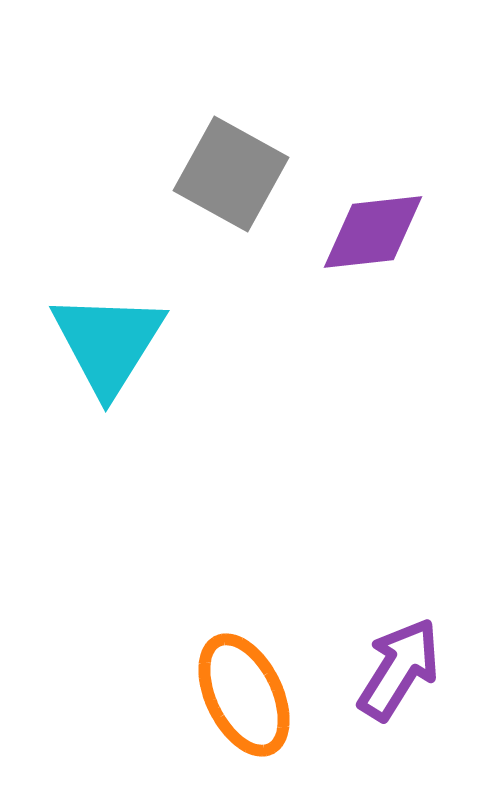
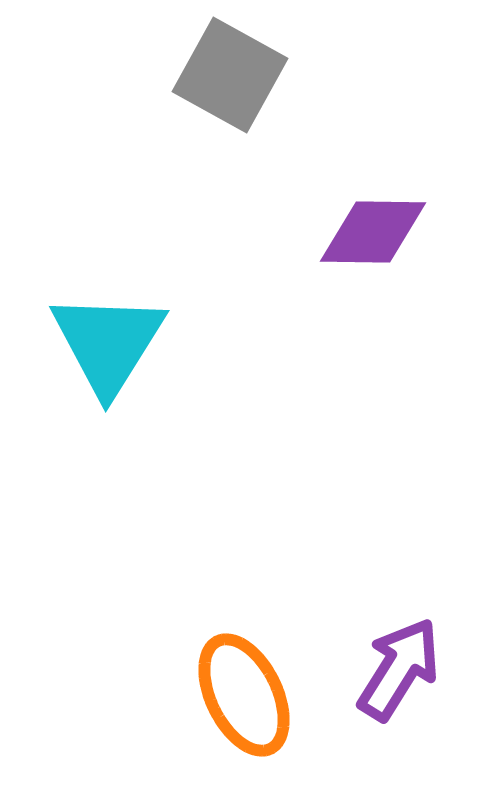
gray square: moved 1 px left, 99 px up
purple diamond: rotated 7 degrees clockwise
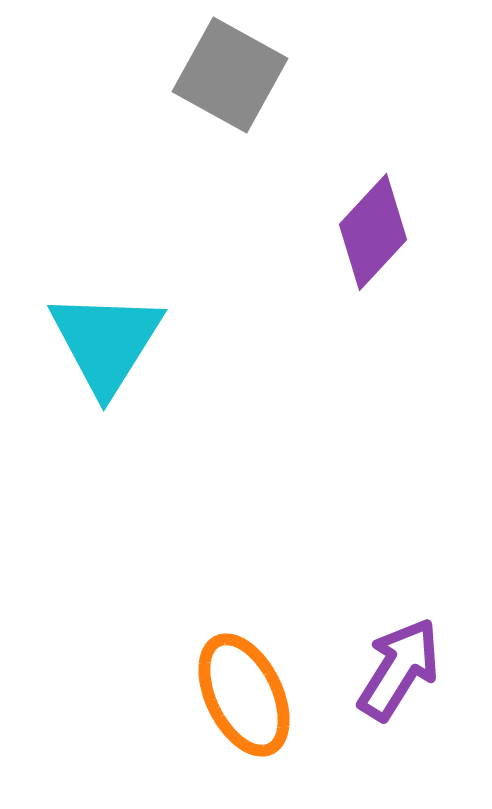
purple diamond: rotated 48 degrees counterclockwise
cyan triangle: moved 2 px left, 1 px up
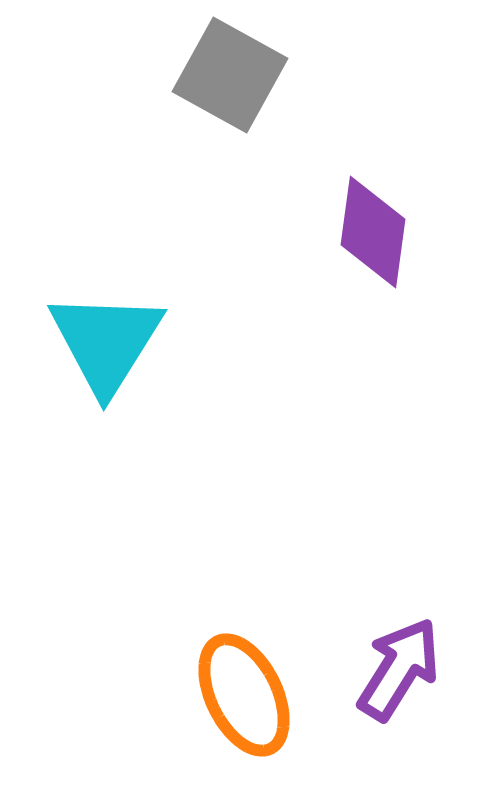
purple diamond: rotated 35 degrees counterclockwise
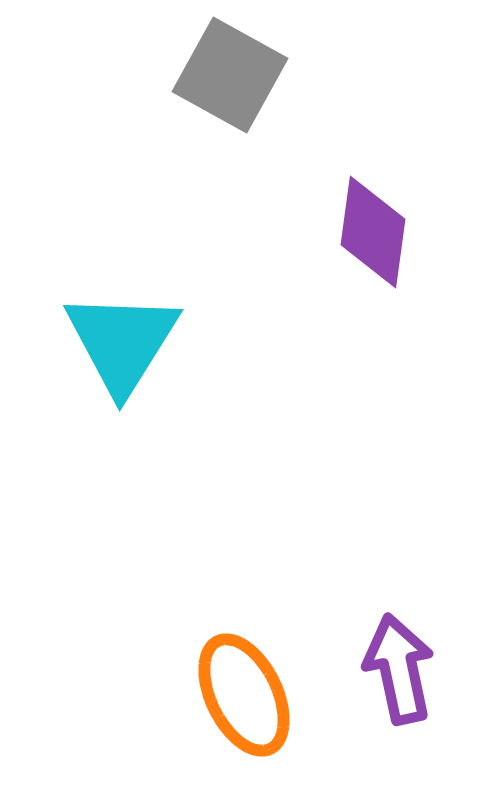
cyan triangle: moved 16 px right
purple arrow: rotated 44 degrees counterclockwise
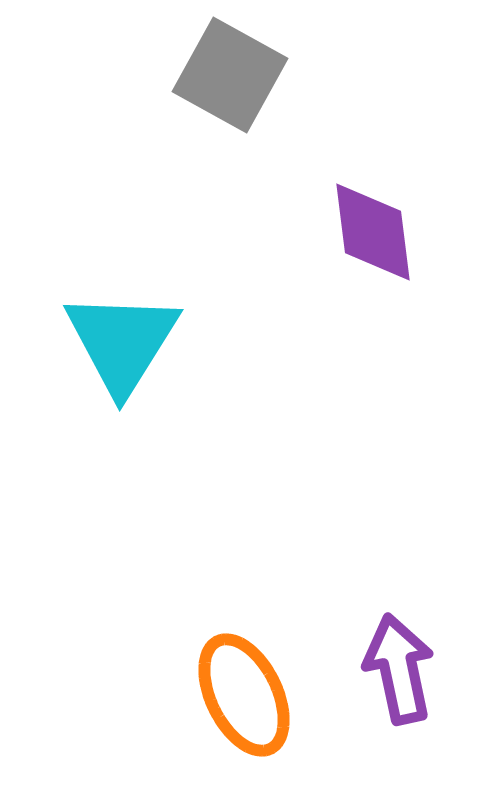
purple diamond: rotated 15 degrees counterclockwise
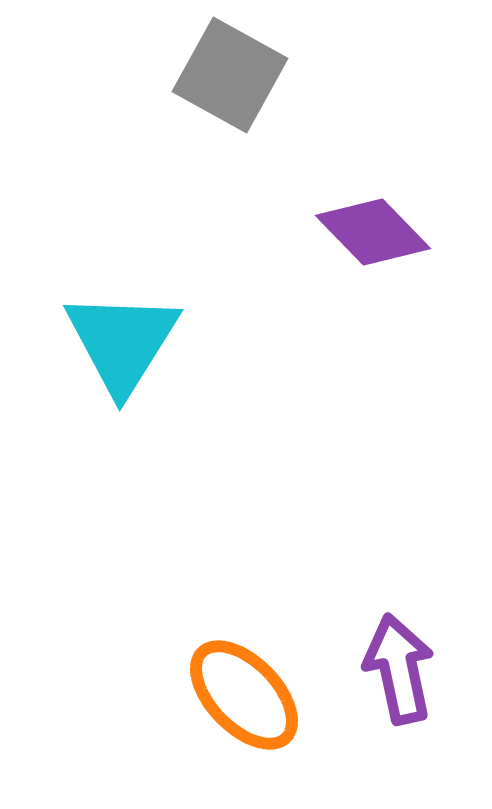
purple diamond: rotated 37 degrees counterclockwise
orange ellipse: rotated 18 degrees counterclockwise
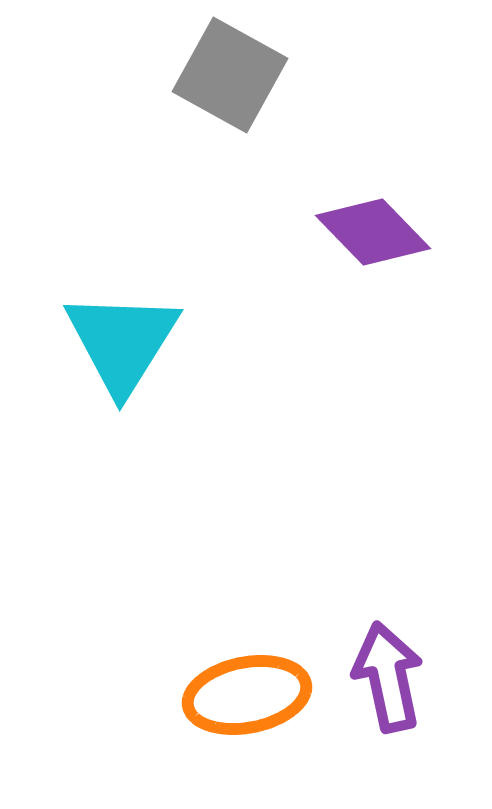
purple arrow: moved 11 px left, 8 px down
orange ellipse: moved 3 px right; rotated 57 degrees counterclockwise
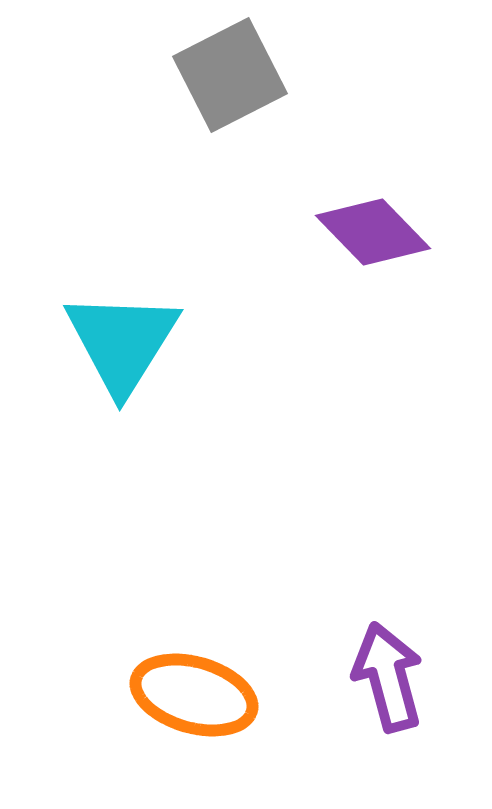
gray square: rotated 34 degrees clockwise
purple arrow: rotated 3 degrees counterclockwise
orange ellipse: moved 53 px left; rotated 27 degrees clockwise
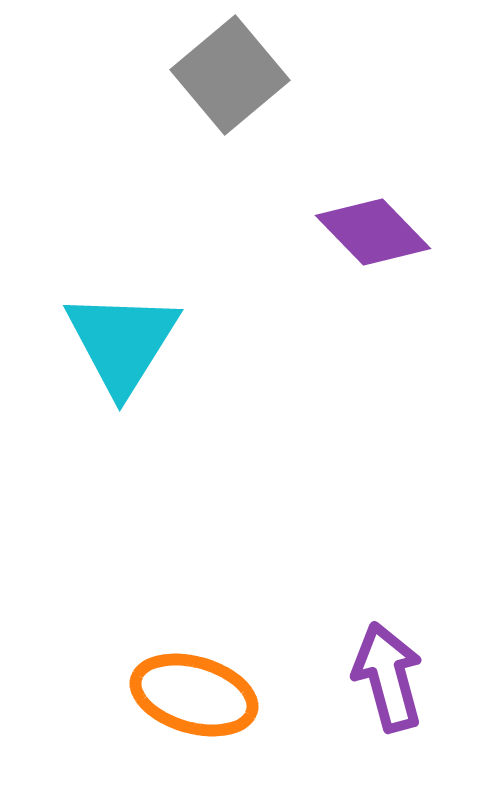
gray square: rotated 13 degrees counterclockwise
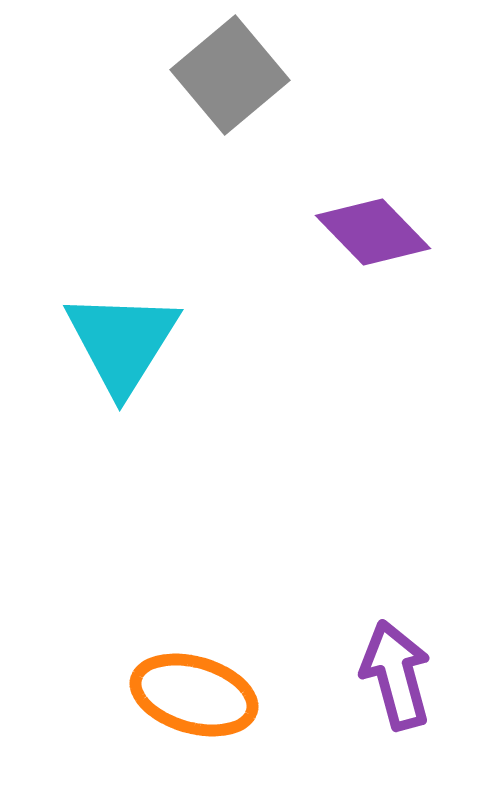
purple arrow: moved 8 px right, 2 px up
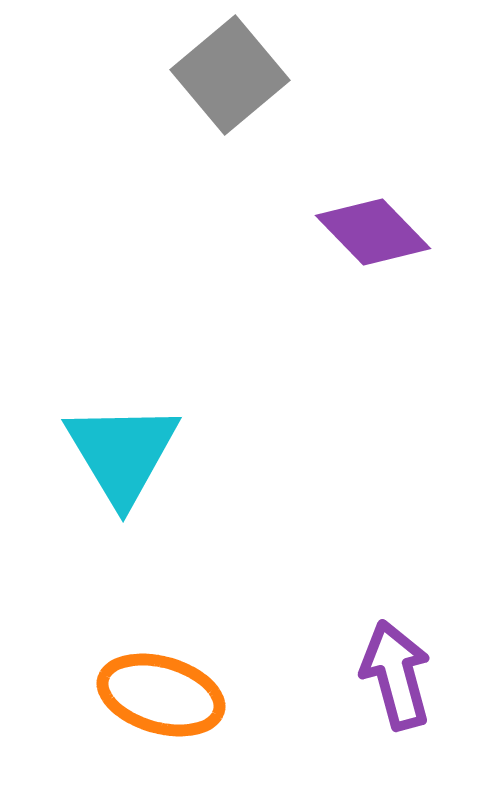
cyan triangle: moved 111 px down; rotated 3 degrees counterclockwise
orange ellipse: moved 33 px left
